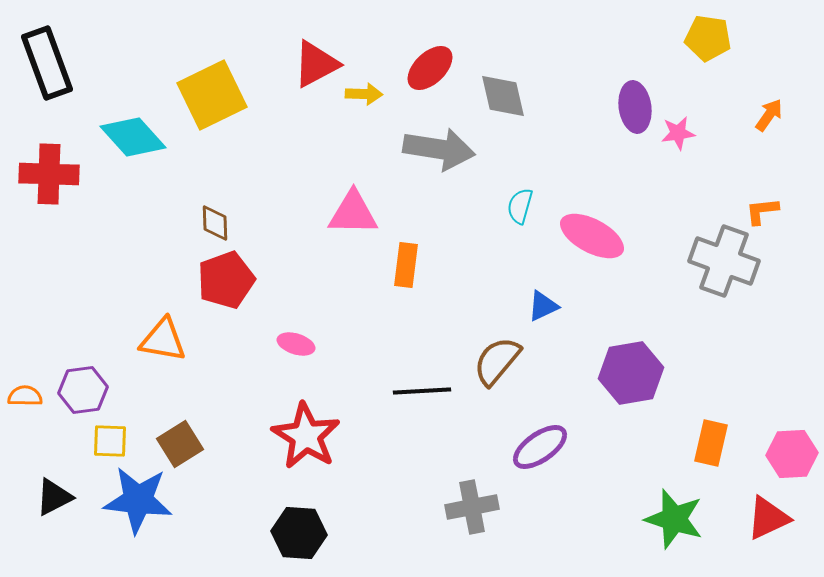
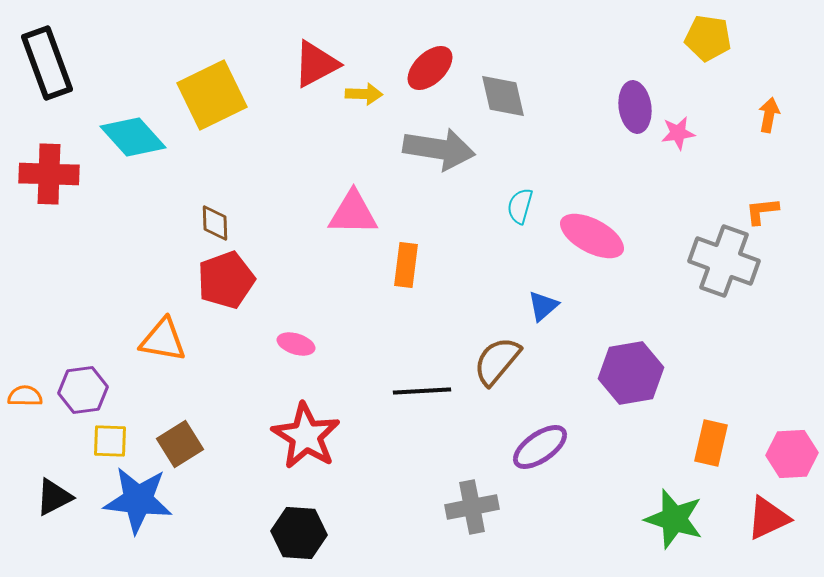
orange arrow at (769, 115): rotated 24 degrees counterclockwise
blue triangle at (543, 306): rotated 16 degrees counterclockwise
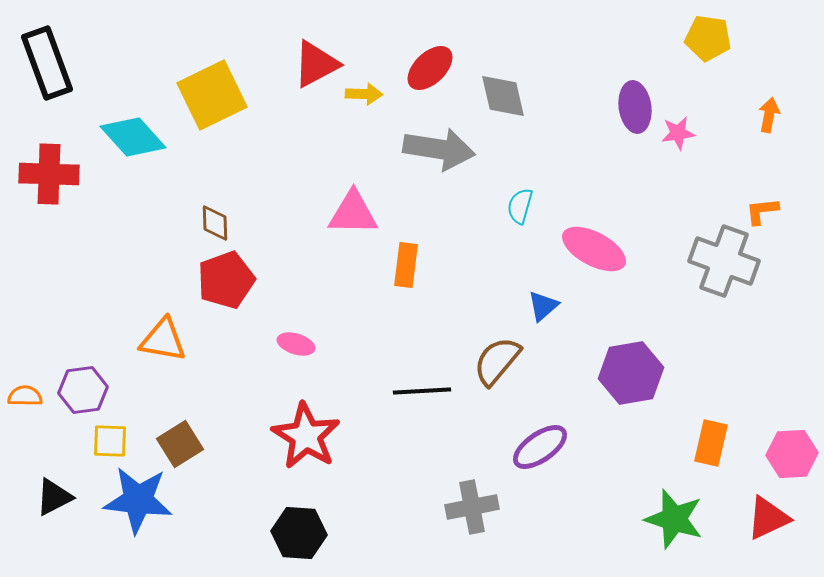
pink ellipse at (592, 236): moved 2 px right, 13 px down
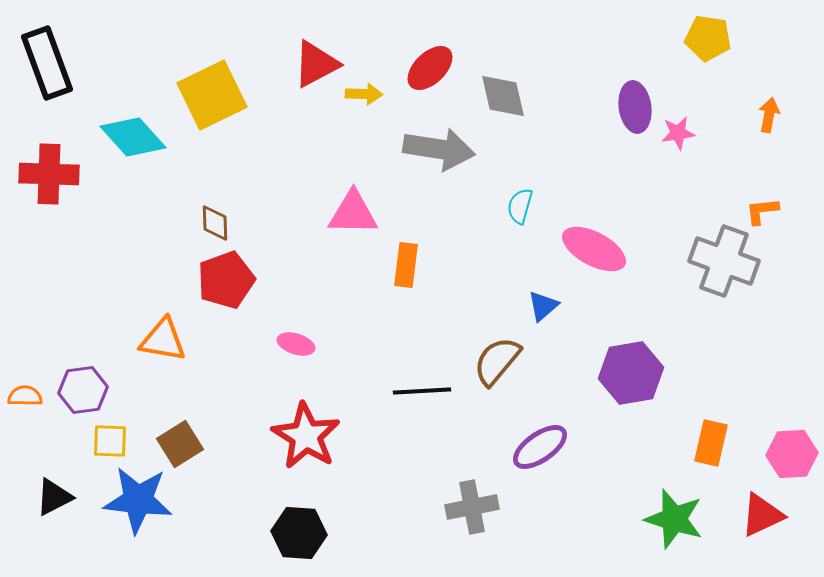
red triangle at (768, 518): moved 6 px left, 3 px up
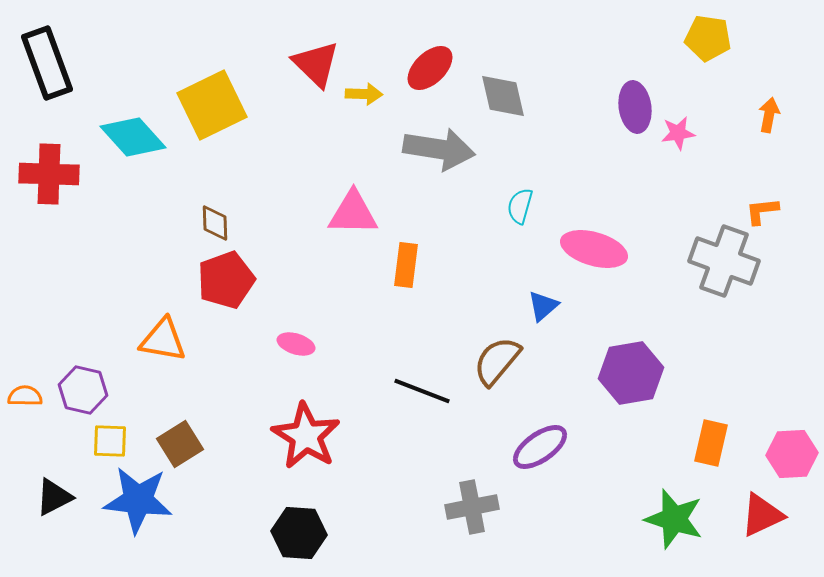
red triangle at (316, 64): rotated 48 degrees counterclockwise
yellow square at (212, 95): moved 10 px down
pink ellipse at (594, 249): rotated 12 degrees counterclockwise
purple hexagon at (83, 390): rotated 21 degrees clockwise
black line at (422, 391): rotated 24 degrees clockwise
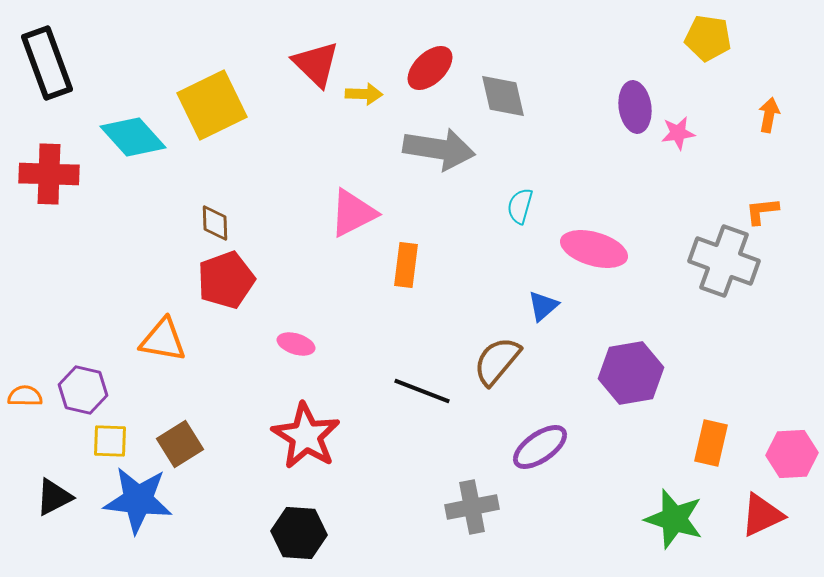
pink triangle at (353, 213): rotated 28 degrees counterclockwise
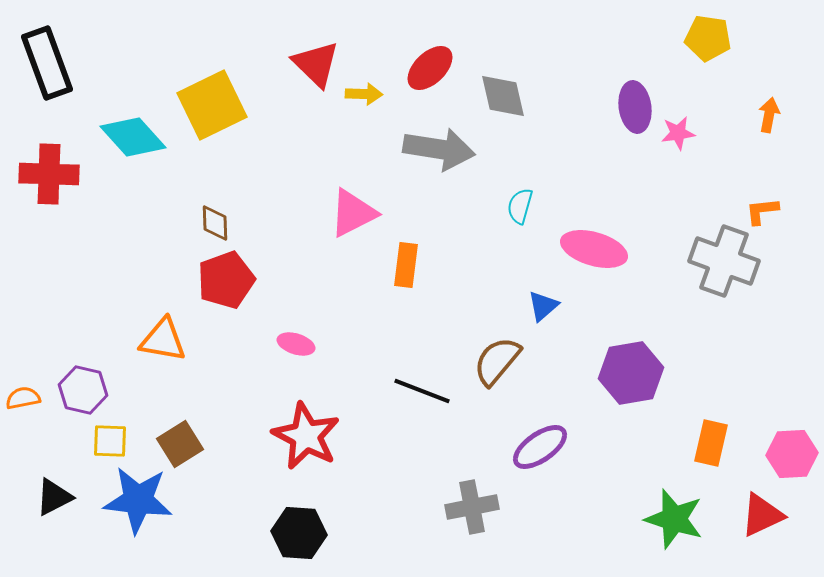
orange semicircle at (25, 396): moved 2 px left, 2 px down; rotated 12 degrees counterclockwise
red star at (306, 436): rotated 4 degrees counterclockwise
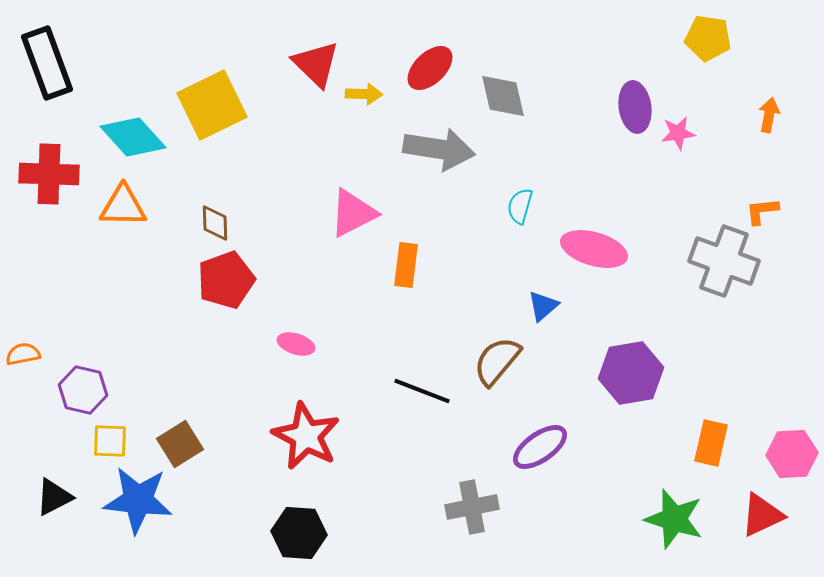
orange triangle at (163, 340): moved 40 px left, 134 px up; rotated 9 degrees counterclockwise
orange semicircle at (23, 398): moved 44 px up
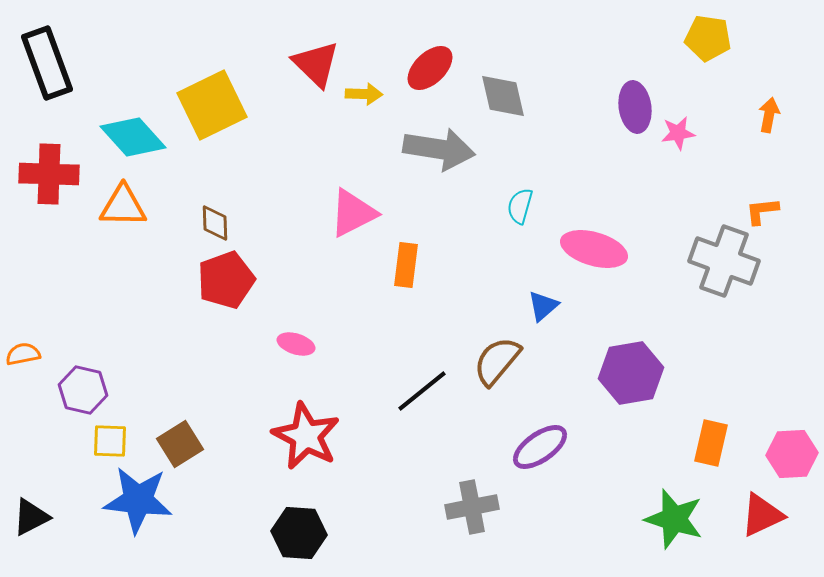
black line at (422, 391): rotated 60 degrees counterclockwise
black triangle at (54, 497): moved 23 px left, 20 px down
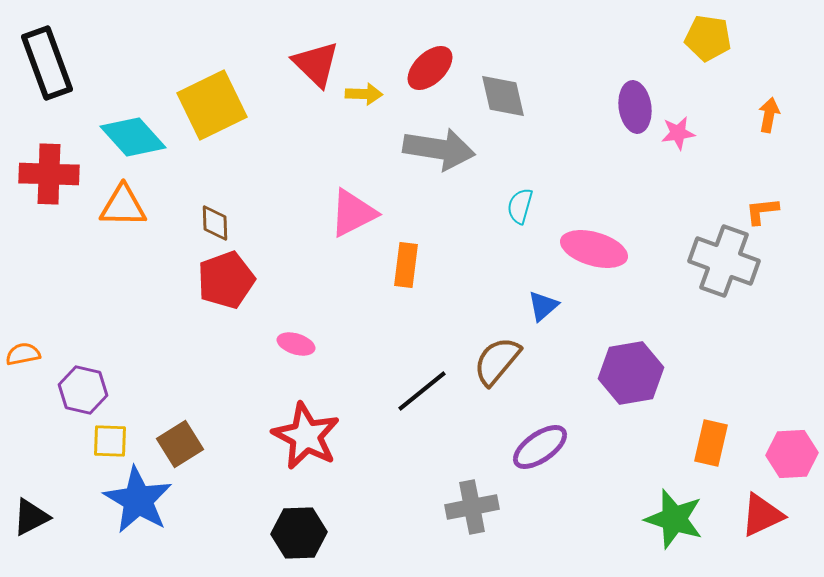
blue star at (138, 500): rotated 24 degrees clockwise
black hexagon at (299, 533): rotated 6 degrees counterclockwise
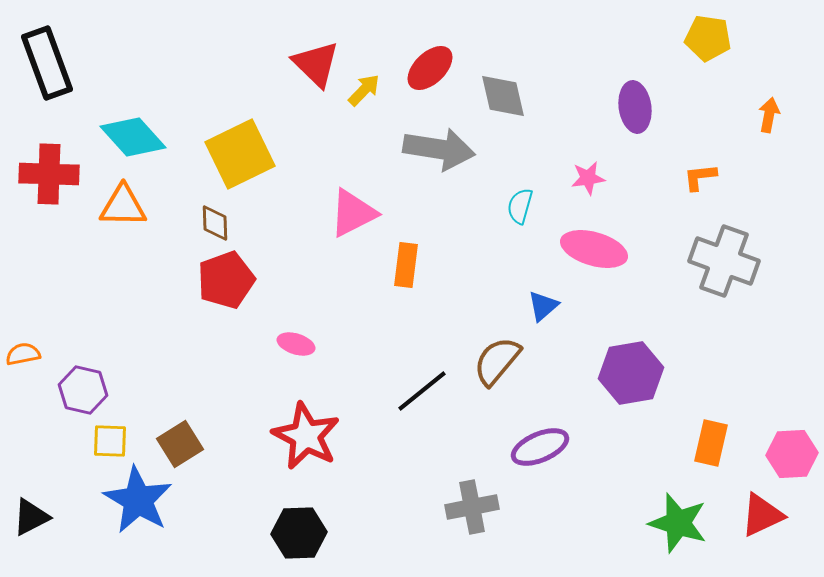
yellow arrow at (364, 94): moved 4 px up; rotated 48 degrees counterclockwise
yellow square at (212, 105): moved 28 px right, 49 px down
pink star at (678, 133): moved 90 px left, 45 px down
orange L-shape at (762, 211): moved 62 px left, 34 px up
purple ellipse at (540, 447): rotated 12 degrees clockwise
green star at (674, 519): moved 4 px right, 4 px down
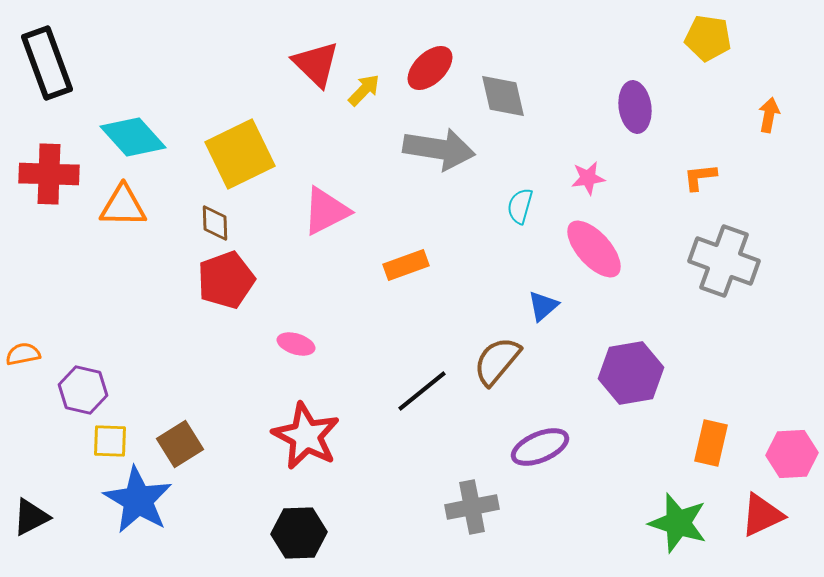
pink triangle at (353, 213): moved 27 px left, 2 px up
pink ellipse at (594, 249): rotated 32 degrees clockwise
orange rectangle at (406, 265): rotated 63 degrees clockwise
